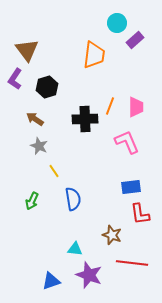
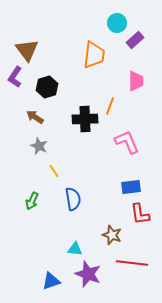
purple L-shape: moved 2 px up
pink trapezoid: moved 26 px up
brown arrow: moved 2 px up
purple star: moved 1 px left, 1 px up
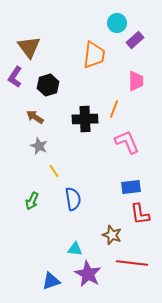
brown triangle: moved 2 px right, 3 px up
black hexagon: moved 1 px right, 2 px up
orange line: moved 4 px right, 3 px down
purple star: rotated 8 degrees clockwise
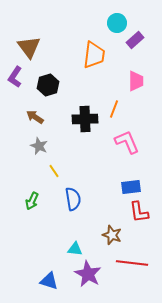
red L-shape: moved 1 px left, 2 px up
blue triangle: moved 2 px left; rotated 36 degrees clockwise
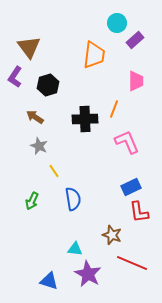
blue rectangle: rotated 18 degrees counterclockwise
red line: rotated 16 degrees clockwise
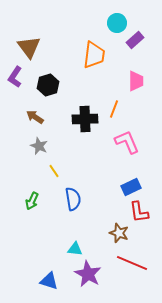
brown star: moved 7 px right, 2 px up
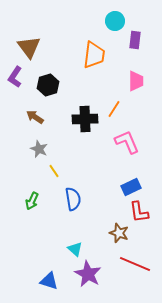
cyan circle: moved 2 px left, 2 px up
purple rectangle: rotated 42 degrees counterclockwise
orange line: rotated 12 degrees clockwise
gray star: moved 3 px down
cyan triangle: rotated 35 degrees clockwise
red line: moved 3 px right, 1 px down
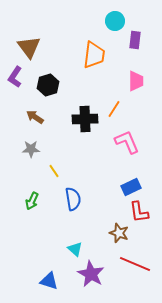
gray star: moved 8 px left; rotated 24 degrees counterclockwise
purple star: moved 3 px right
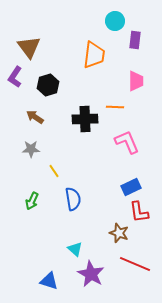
orange line: moved 1 px right, 2 px up; rotated 60 degrees clockwise
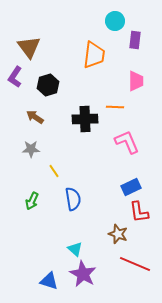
brown star: moved 1 px left, 1 px down
purple star: moved 8 px left
